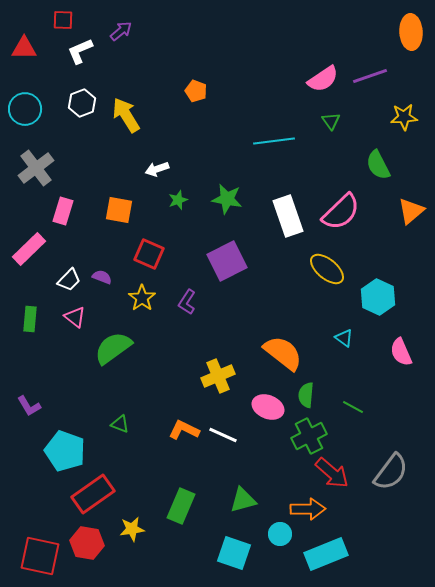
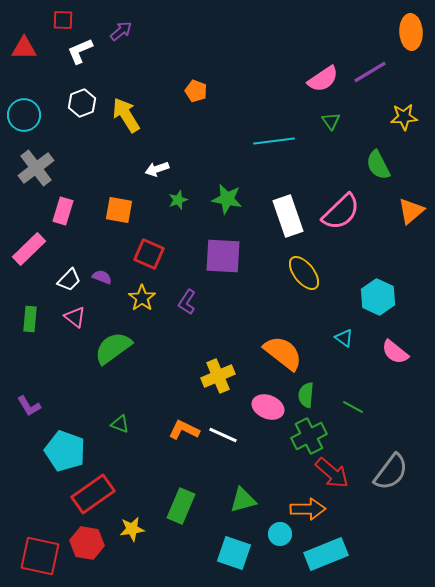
purple line at (370, 76): moved 4 px up; rotated 12 degrees counterclockwise
cyan circle at (25, 109): moved 1 px left, 6 px down
purple square at (227, 261): moved 4 px left, 5 px up; rotated 30 degrees clockwise
yellow ellipse at (327, 269): moved 23 px left, 4 px down; rotated 12 degrees clockwise
pink semicircle at (401, 352): moved 6 px left; rotated 28 degrees counterclockwise
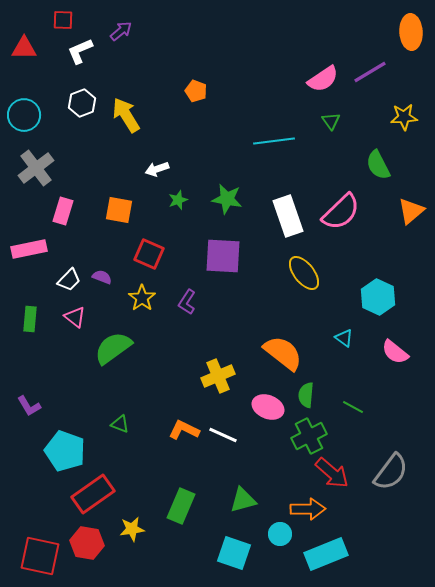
pink rectangle at (29, 249): rotated 32 degrees clockwise
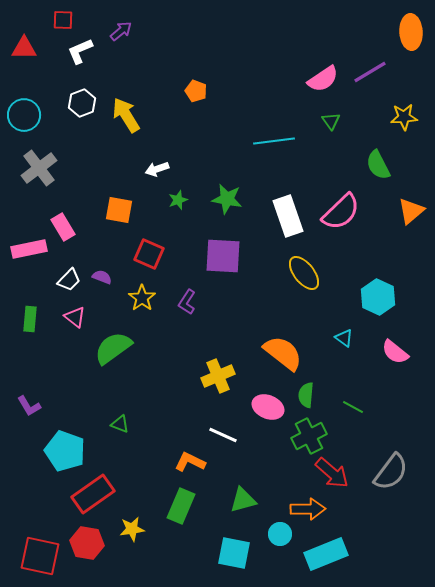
gray cross at (36, 168): moved 3 px right
pink rectangle at (63, 211): moved 16 px down; rotated 48 degrees counterclockwise
orange L-shape at (184, 430): moved 6 px right, 32 px down
cyan square at (234, 553): rotated 8 degrees counterclockwise
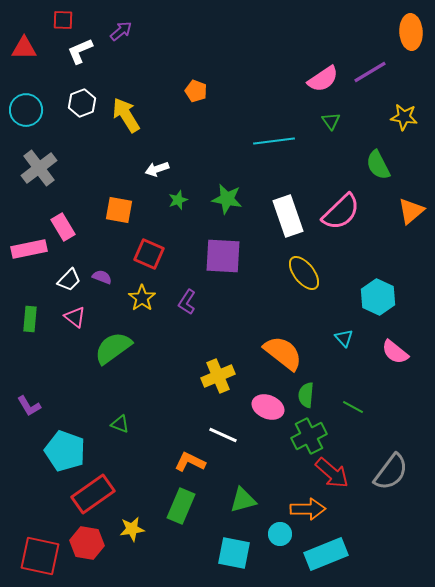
cyan circle at (24, 115): moved 2 px right, 5 px up
yellow star at (404, 117): rotated 12 degrees clockwise
cyan triangle at (344, 338): rotated 12 degrees clockwise
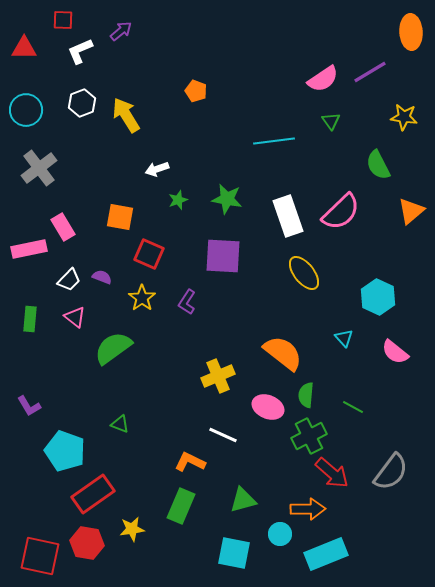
orange square at (119, 210): moved 1 px right, 7 px down
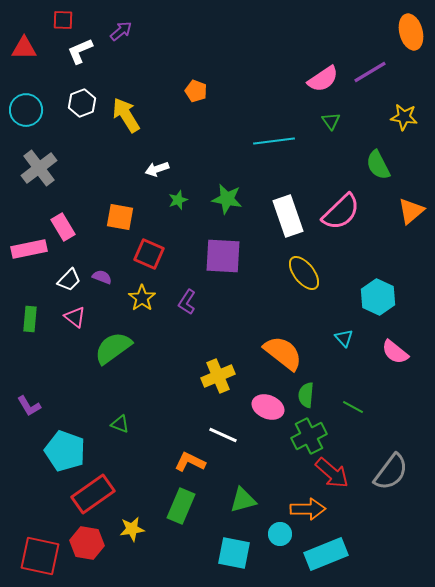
orange ellipse at (411, 32): rotated 12 degrees counterclockwise
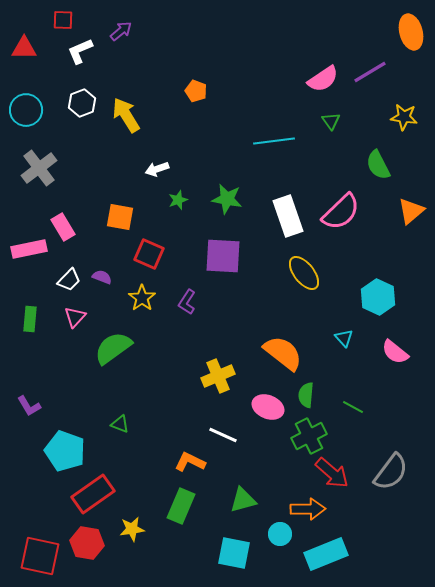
pink triangle at (75, 317): rotated 35 degrees clockwise
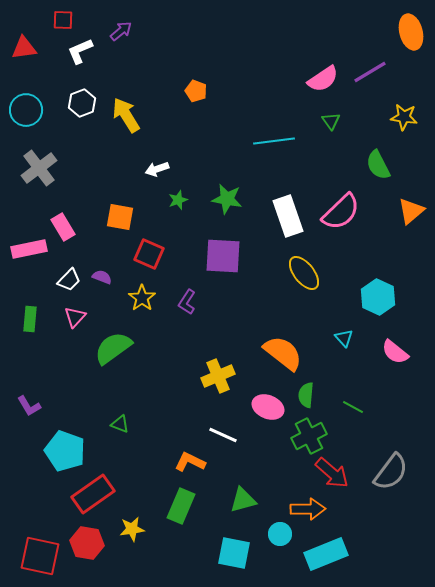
red triangle at (24, 48): rotated 8 degrees counterclockwise
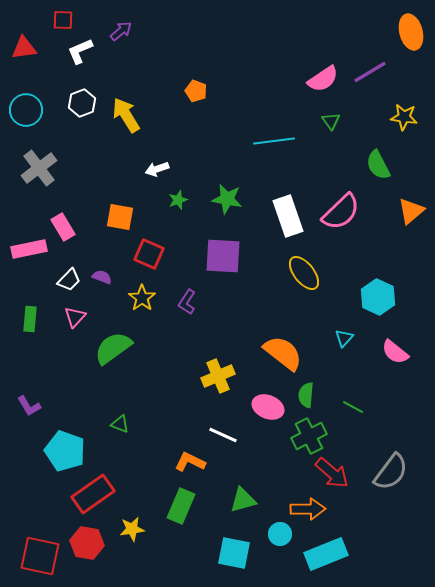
cyan triangle at (344, 338): rotated 24 degrees clockwise
